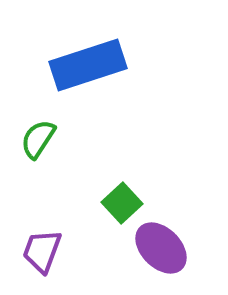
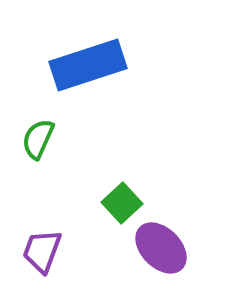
green semicircle: rotated 9 degrees counterclockwise
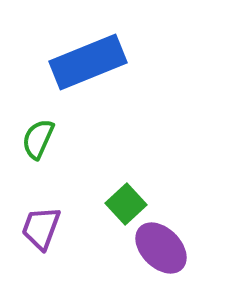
blue rectangle: moved 3 px up; rotated 4 degrees counterclockwise
green square: moved 4 px right, 1 px down
purple trapezoid: moved 1 px left, 23 px up
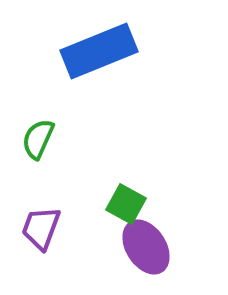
blue rectangle: moved 11 px right, 11 px up
green square: rotated 18 degrees counterclockwise
purple ellipse: moved 15 px left, 1 px up; rotated 12 degrees clockwise
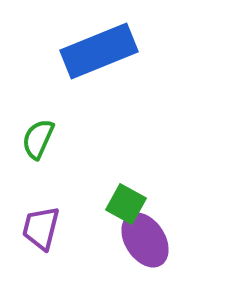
purple trapezoid: rotated 6 degrees counterclockwise
purple ellipse: moved 1 px left, 7 px up
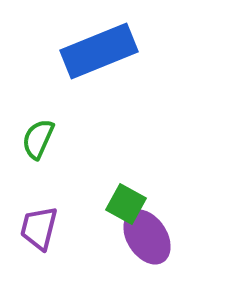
purple trapezoid: moved 2 px left
purple ellipse: moved 2 px right, 3 px up
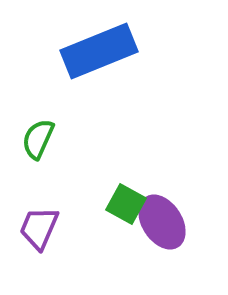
purple trapezoid: rotated 9 degrees clockwise
purple ellipse: moved 15 px right, 15 px up
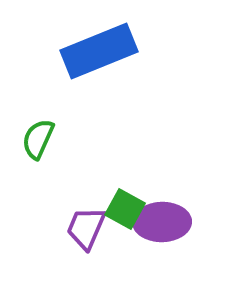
green square: moved 1 px left, 5 px down
purple ellipse: rotated 58 degrees counterclockwise
purple trapezoid: moved 47 px right
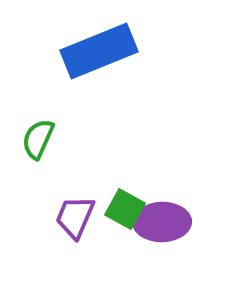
purple trapezoid: moved 11 px left, 11 px up
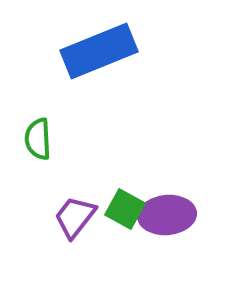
green semicircle: rotated 27 degrees counterclockwise
purple trapezoid: rotated 15 degrees clockwise
purple ellipse: moved 5 px right, 7 px up; rotated 4 degrees counterclockwise
